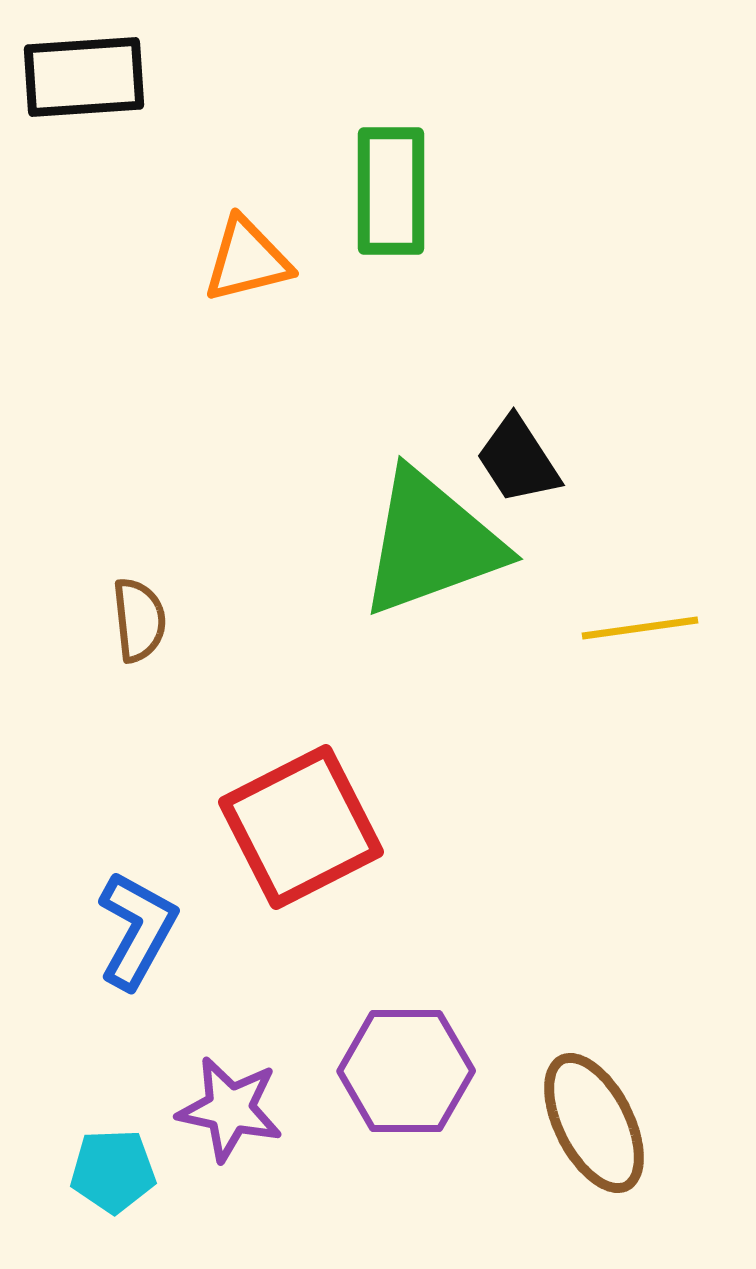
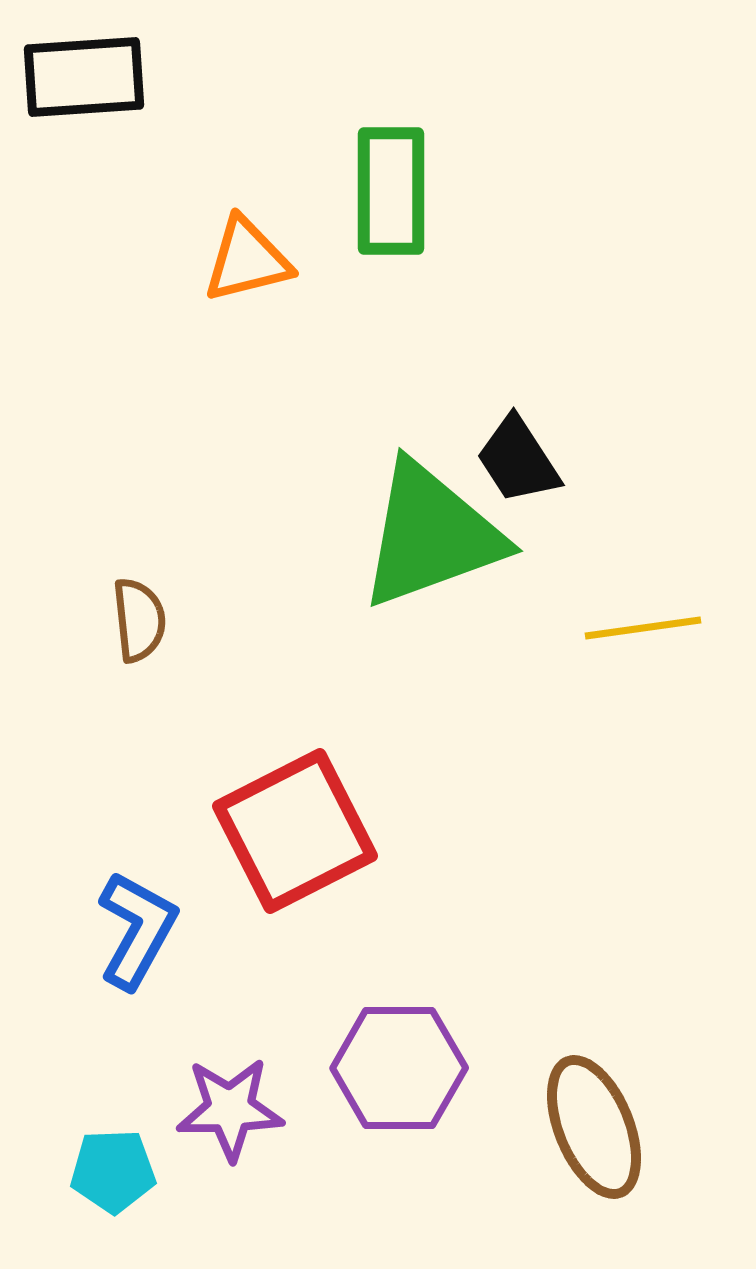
green triangle: moved 8 px up
yellow line: moved 3 px right
red square: moved 6 px left, 4 px down
purple hexagon: moved 7 px left, 3 px up
purple star: rotated 13 degrees counterclockwise
brown ellipse: moved 4 px down; rotated 5 degrees clockwise
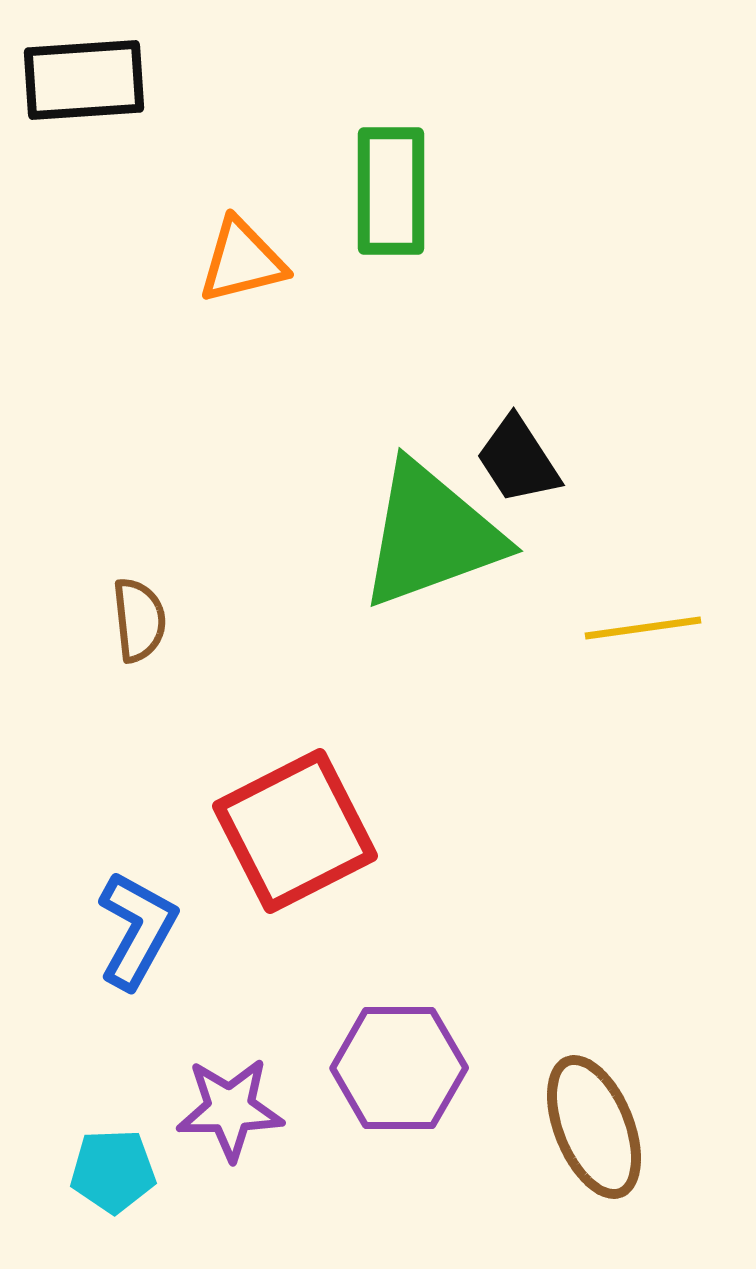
black rectangle: moved 3 px down
orange triangle: moved 5 px left, 1 px down
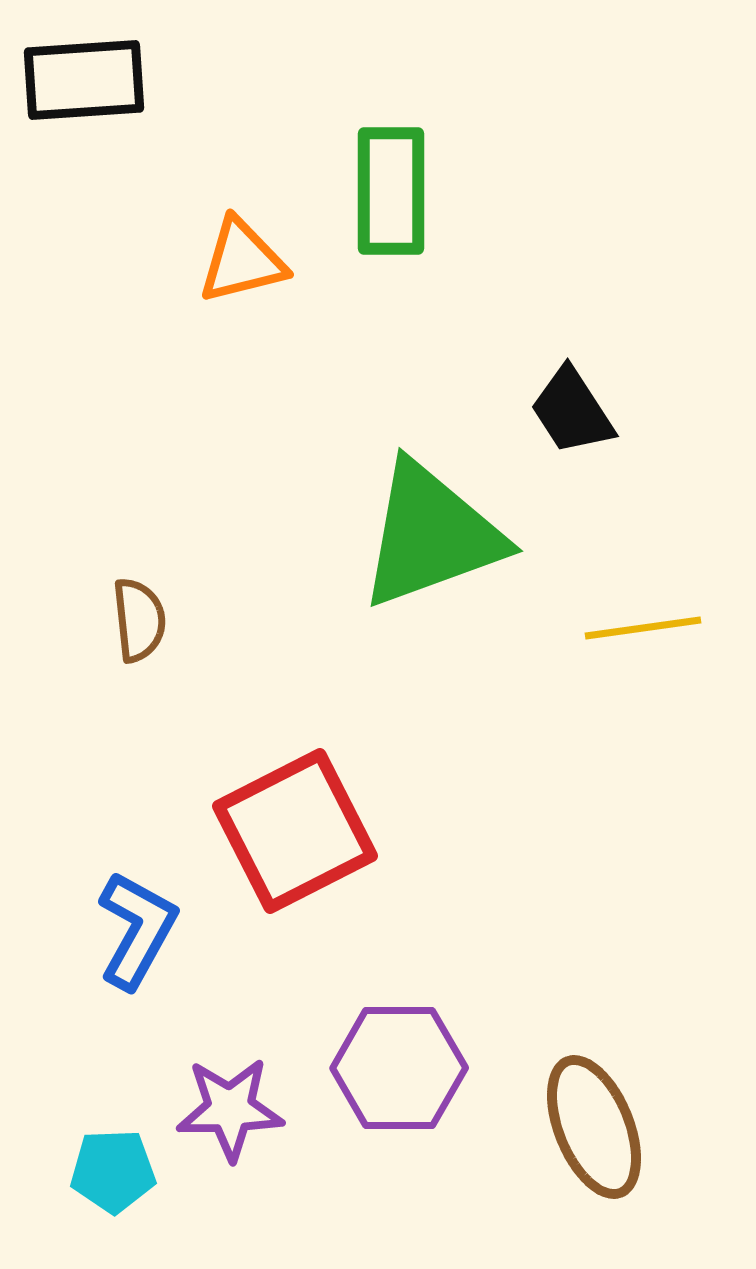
black trapezoid: moved 54 px right, 49 px up
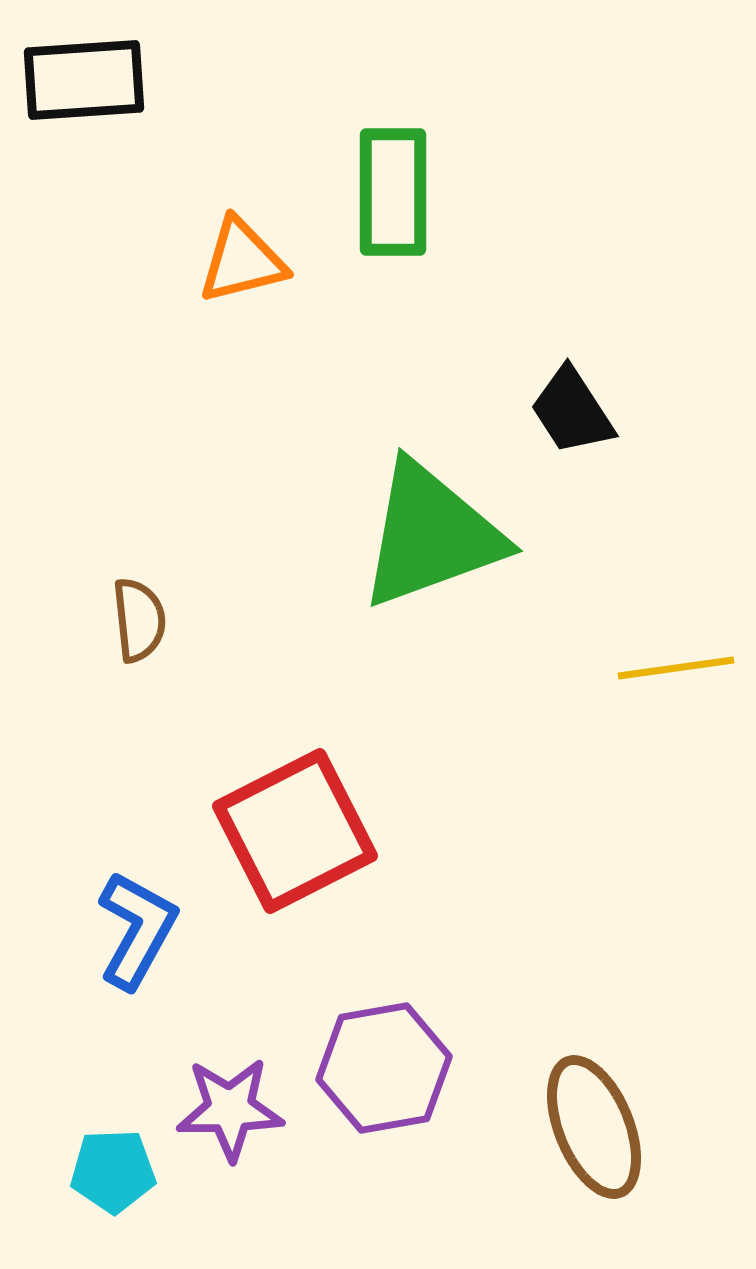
green rectangle: moved 2 px right, 1 px down
yellow line: moved 33 px right, 40 px down
purple hexagon: moved 15 px left; rotated 10 degrees counterclockwise
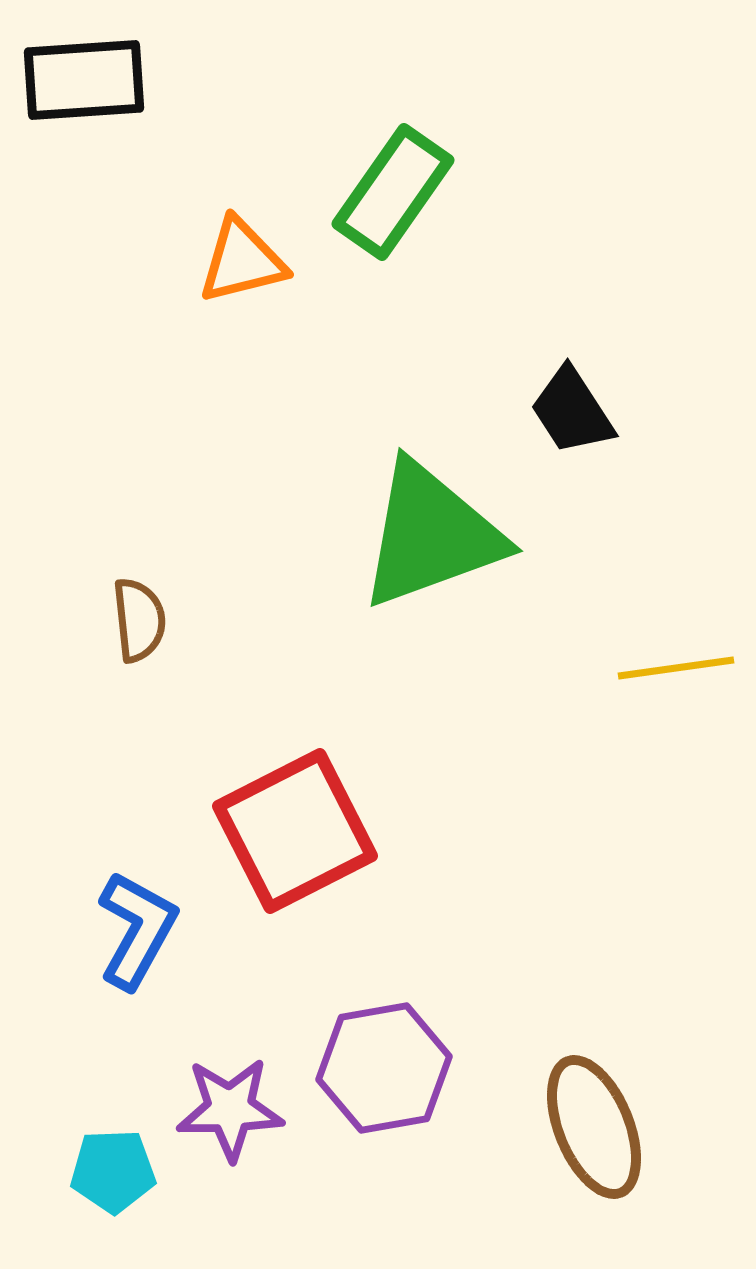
green rectangle: rotated 35 degrees clockwise
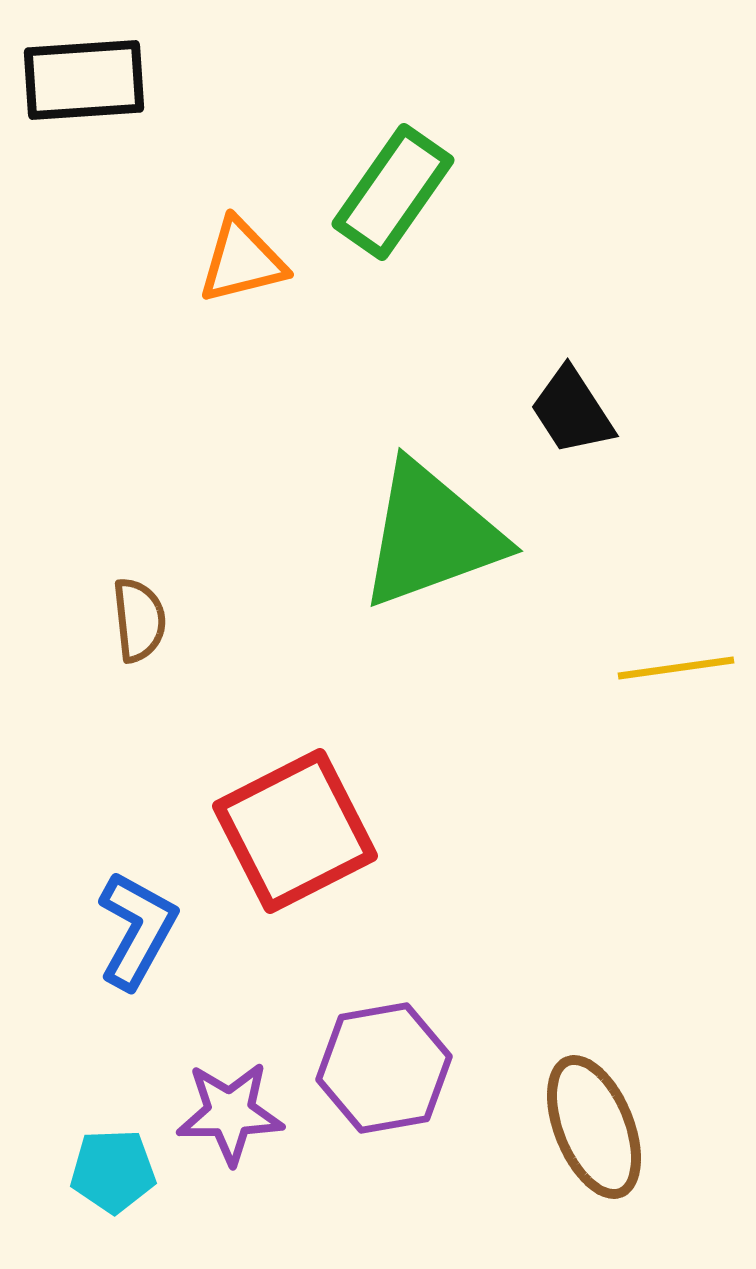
purple star: moved 4 px down
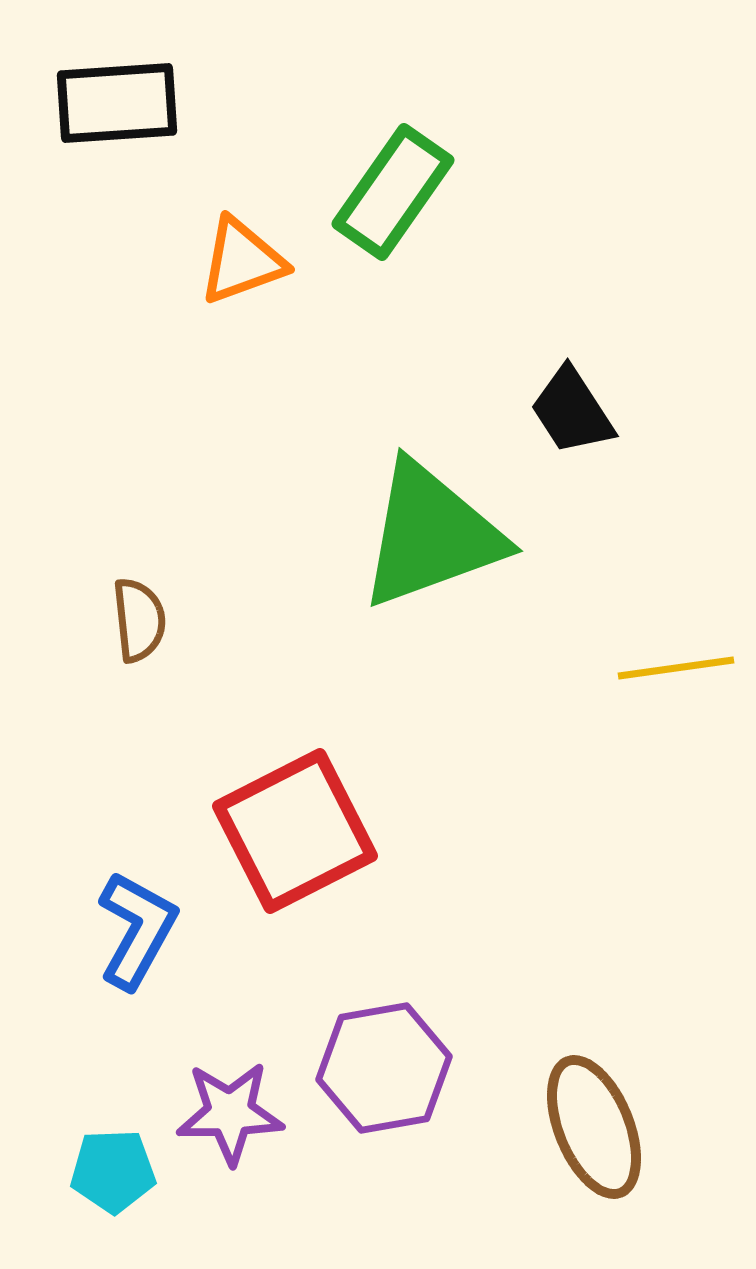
black rectangle: moved 33 px right, 23 px down
orange triangle: rotated 6 degrees counterclockwise
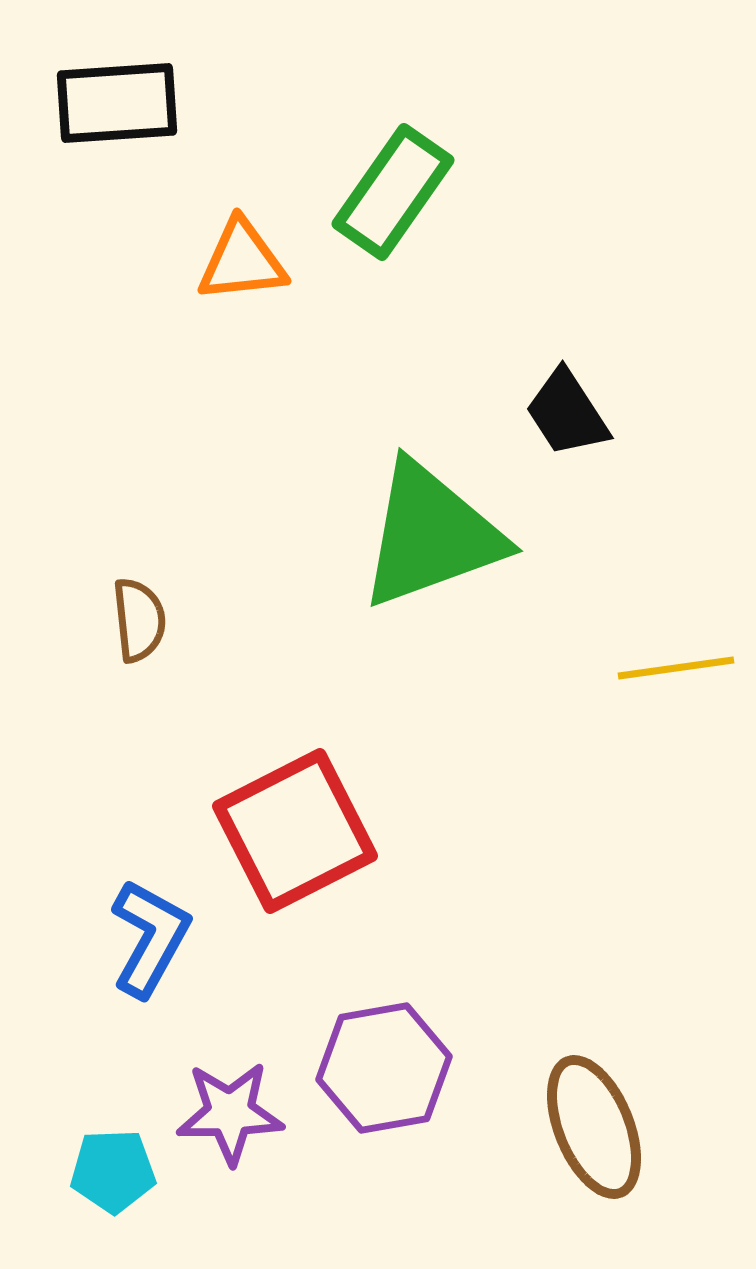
orange triangle: rotated 14 degrees clockwise
black trapezoid: moved 5 px left, 2 px down
blue L-shape: moved 13 px right, 8 px down
